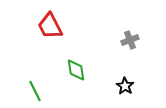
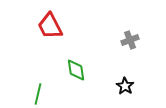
green line: moved 3 px right, 3 px down; rotated 40 degrees clockwise
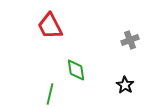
black star: moved 1 px up
green line: moved 12 px right
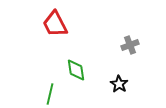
red trapezoid: moved 5 px right, 2 px up
gray cross: moved 5 px down
black star: moved 6 px left, 1 px up
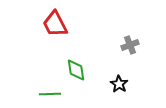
green line: rotated 75 degrees clockwise
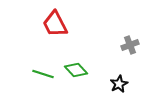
green diamond: rotated 35 degrees counterclockwise
black star: rotated 12 degrees clockwise
green line: moved 7 px left, 20 px up; rotated 20 degrees clockwise
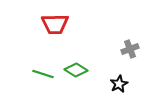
red trapezoid: rotated 64 degrees counterclockwise
gray cross: moved 4 px down
green diamond: rotated 15 degrees counterclockwise
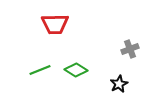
green line: moved 3 px left, 4 px up; rotated 40 degrees counterclockwise
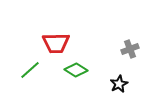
red trapezoid: moved 1 px right, 19 px down
green line: moved 10 px left; rotated 20 degrees counterclockwise
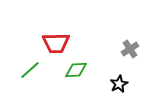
gray cross: rotated 12 degrees counterclockwise
green diamond: rotated 35 degrees counterclockwise
